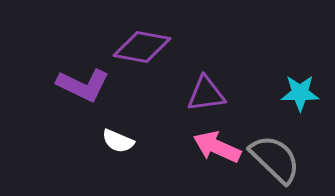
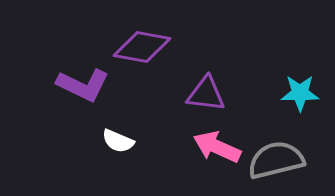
purple triangle: rotated 15 degrees clockwise
gray semicircle: moved 1 px right, 1 px down; rotated 58 degrees counterclockwise
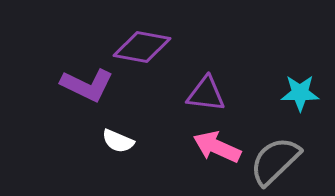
purple L-shape: moved 4 px right
gray semicircle: moved 1 px left, 1 px down; rotated 30 degrees counterclockwise
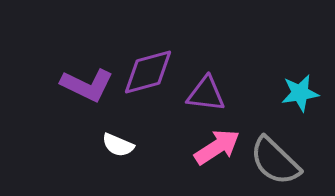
purple diamond: moved 6 px right, 25 px down; rotated 26 degrees counterclockwise
cyan star: rotated 9 degrees counterclockwise
white semicircle: moved 4 px down
pink arrow: rotated 123 degrees clockwise
gray semicircle: rotated 92 degrees counterclockwise
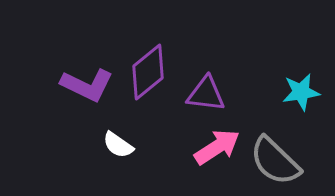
purple diamond: rotated 24 degrees counterclockwise
cyan star: moved 1 px right, 1 px up
white semicircle: rotated 12 degrees clockwise
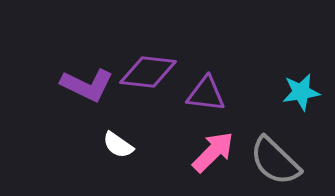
purple diamond: rotated 46 degrees clockwise
pink arrow: moved 4 px left, 5 px down; rotated 12 degrees counterclockwise
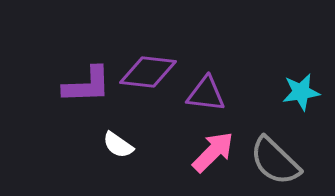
purple L-shape: rotated 28 degrees counterclockwise
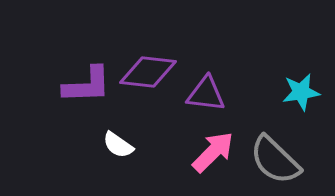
gray semicircle: moved 1 px up
